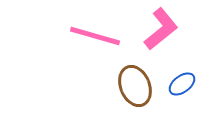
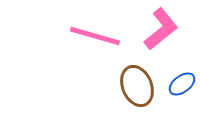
brown ellipse: moved 2 px right
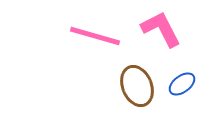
pink L-shape: rotated 78 degrees counterclockwise
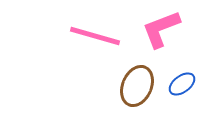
pink L-shape: rotated 84 degrees counterclockwise
brown ellipse: rotated 45 degrees clockwise
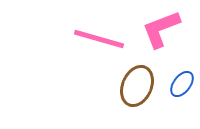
pink line: moved 4 px right, 3 px down
blue ellipse: rotated 16 degrees counterclockwise
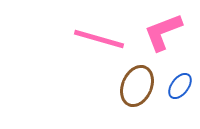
pink L-shape: moved 2 px right, 3 px down
blue ellipse: moved 2 px left, 2 px down
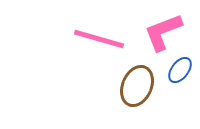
blue ellipse: moved 16 px up
